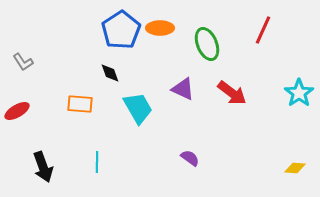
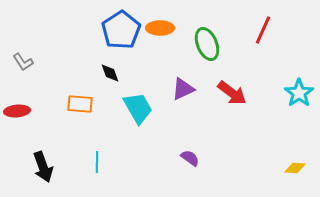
purple triangle: rotated 50 degrees counterclockwise
red ellipse: rotated 25 degrees clockwise
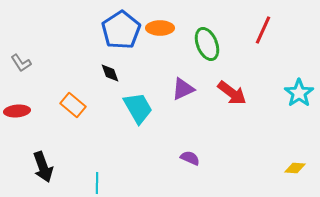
gray L-shape: moved 2 px left, 1 px down
orange rectangle: moved 7 px left, 1 px down; rotated 35 degrees clockwise
purple semicircle: rotated 12 degrees counterclockwise
cyan line: moved 21 px down
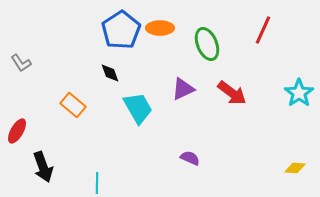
red ellipse: moved 20 px down; rotated 55 degrees counterclockwise
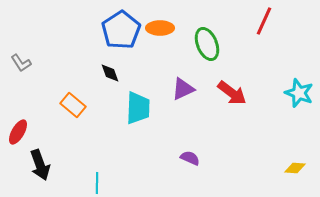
red line: moved 1 px right, 9 px up
cyan star: rotated 16 degrees counterclockwise
cyan trapezoid: rotated 32 degrees clockwise
red ellipse: moved 1 px right, 1 px down
black arrow: moved 3 px left, 2 px up
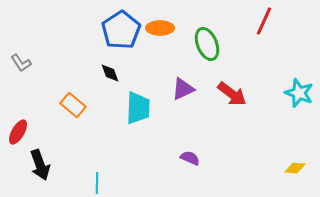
red arrow: moved 1 px down
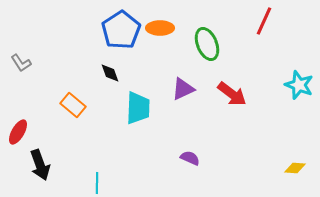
cyan star: moved 8 px up
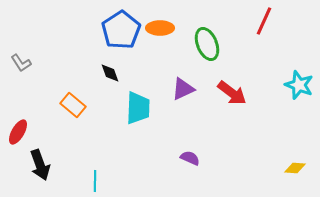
red arrow: moved 1 px up
cyan line: moved 2 px left, 2 px up
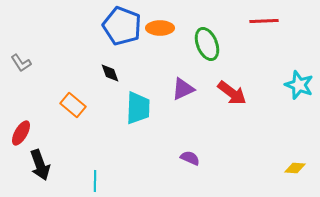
red line: rotated 64 degrees clockwise
blue pentagon: moved 1 px right, 4 px up; rotated 18 degrees counterclockwise
red ellipse: moved 3 px right, 1 px down
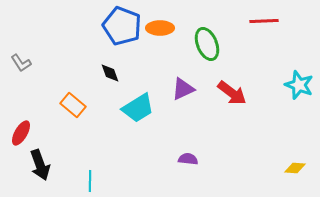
cyan trapezoid: rotated 56 degrees clockwise
purple semicircle: moved 2 px left, 1 px down; rotated 18 degrees counterclockwise
cyan line: moved 5 px left
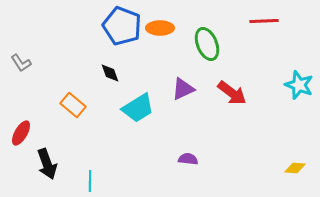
black arrow: moved 7 px right, 1 px up
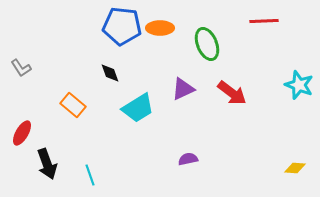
blue pentagon: rotated 15 degrees counterclockwise
gray L-shape: moved 5 px down
red ellipse: moved 1 px right
purple semicircle: rotated 18 degrees counterclockwise
cyan line: moved 6 px up; rotated 20 degrees counterclockwise
